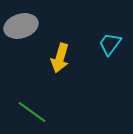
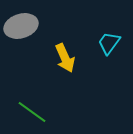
cyan trapezoid: moved 1 px left, 1 px up
yellow arrow: moved 5 px right; rotated 40 degrees counterclockwise
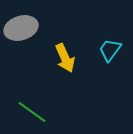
gray ellipse: moved 2 px down
cyan trapezoid: moved 1 px right, 7 px down
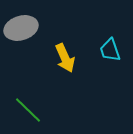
cyan trapezoid: rotated 55 degrees counterclockwise
green line: moved 4 px left, 2 px up; rotated 8 degrees clockwise
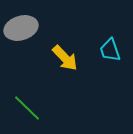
yellow arrow: rotated 20 degrees counterclockwise
green line: moved 1 px left, 2 px up
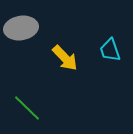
gray ellipse: rotated 8 degrees clockwise
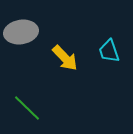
gray ellipse: moved 4 px down
cyan trapezoid: moved 1 px left, 1 px down
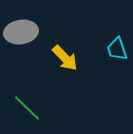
cyan trapezoid: moved 8 px right, 2 px up
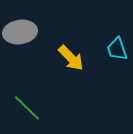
gray ellipse: moved 1 px left
yellow arrow: moved 6 px right
